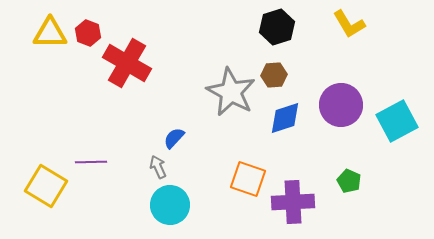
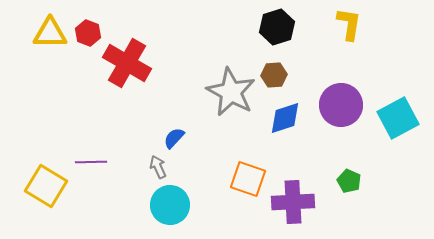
yellow L-shape: rotated 140 degrees counterclockwise
cyan square: moved 1 px right, 3 px up
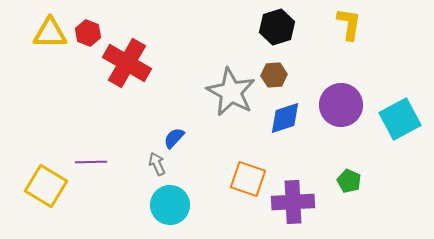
cyan square: moved 2 px right, 1 px down
gray arrow: moved 1 px left, 3 px up
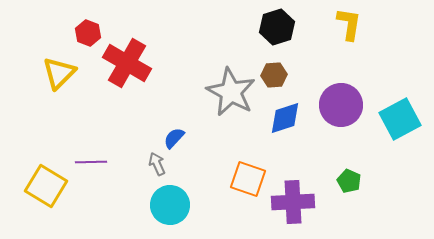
yellow triangle: moved 9 px right, 40 px down; rotated 45 degrees counterclockwise
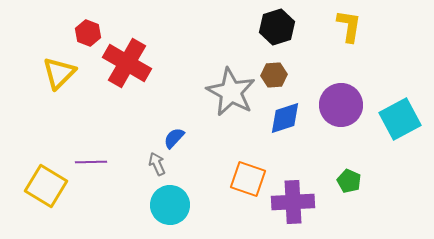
yellow L-shape: moved 2 px down
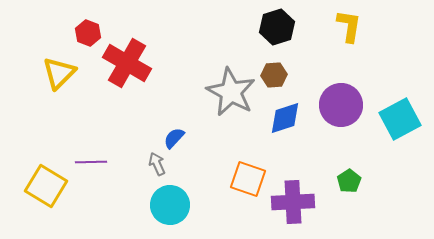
green pentagon: rotated 15 degrees clockwise
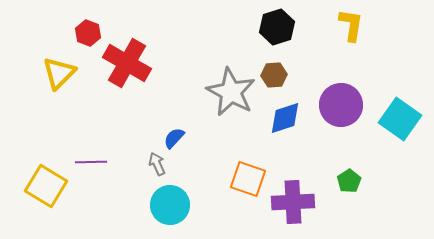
yellow L-shape: moved 2 px right, 1 px up
cyan square: rotated 27 degrees counterclockwise
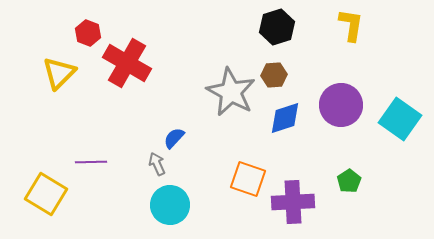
yellow square: moved 8 px down
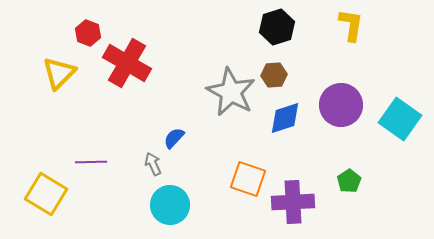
gray arrow: moved 4 px left
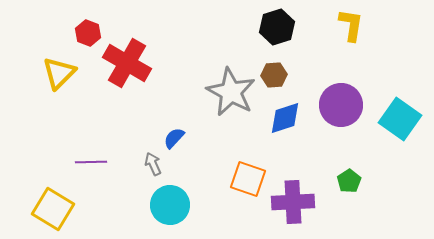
yellow square: moved 7 px right, 15 px down
